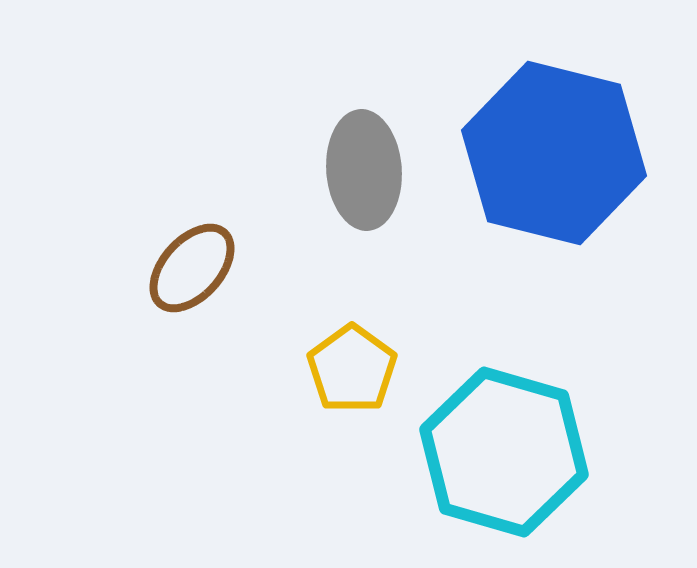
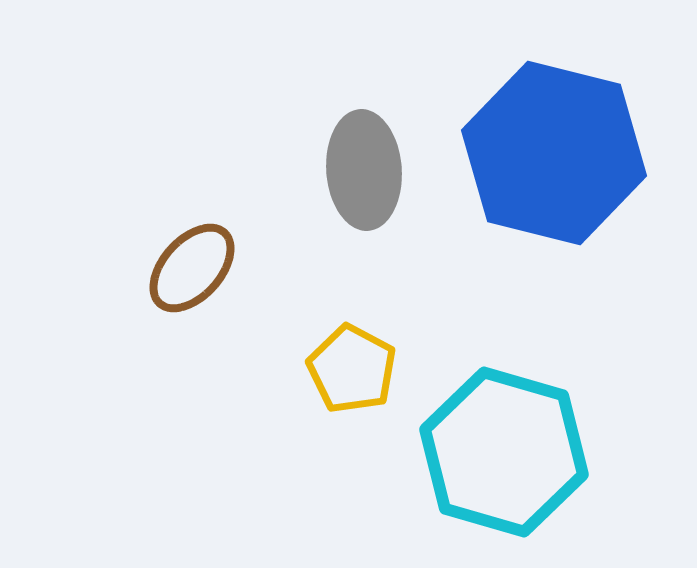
yellow pentagon: rotated 8 degrees counterclockwise
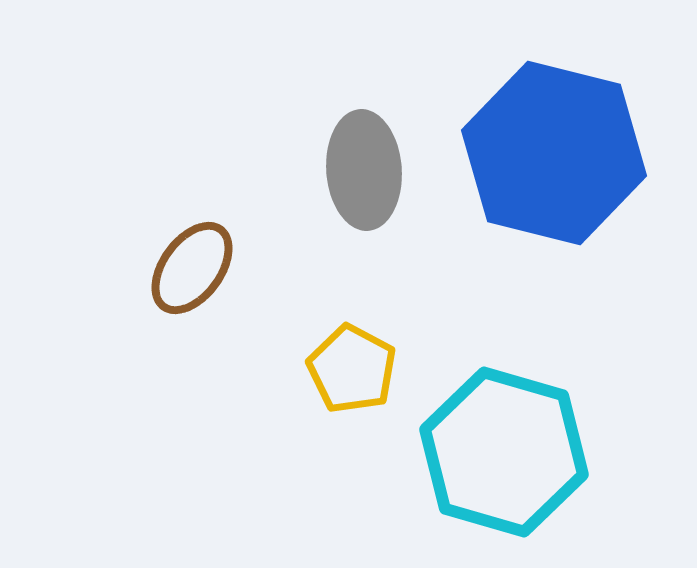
brown ellipse: rotated 6 degrees counterclockwise
